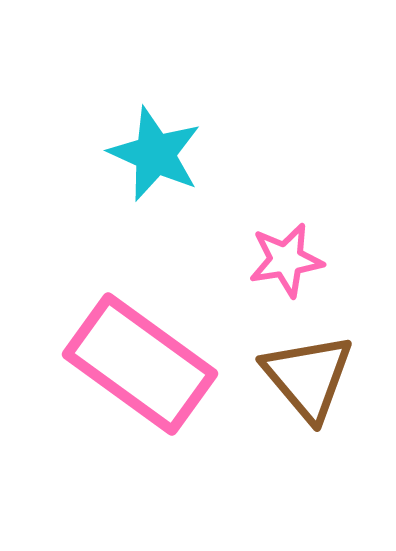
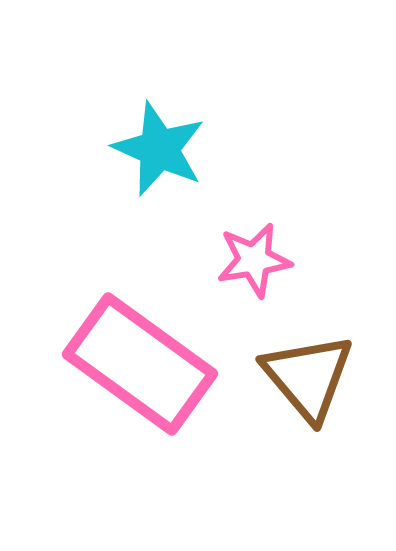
cyan star: moved 4 px right, 5 px up
pink star: moved 32 px left
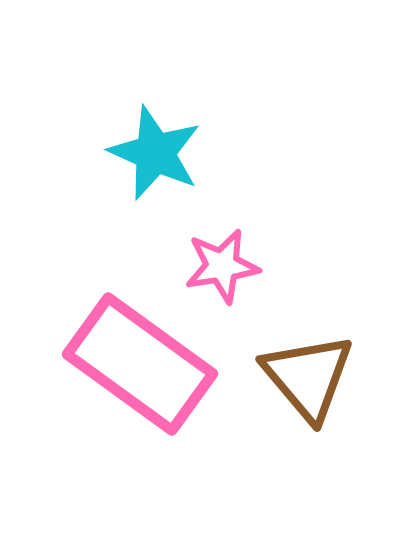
cyan star: moved 4 px left, 4 px down
pink star: moved 32 px left, 6 px down
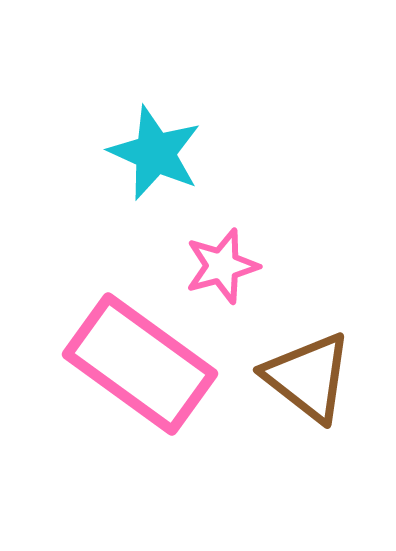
pink star: rotated 6 degrees counterclockwise
brown triangle: rotated 12 degrees counterclockwise
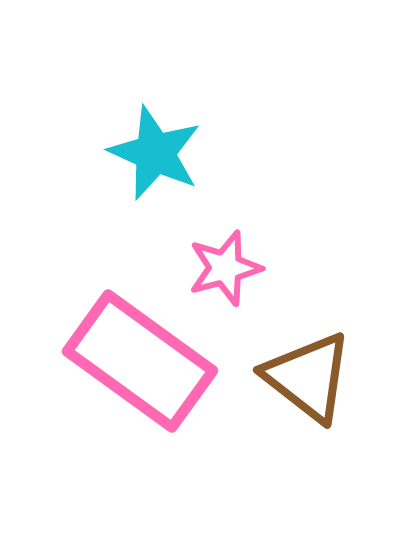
pink star: moved 3 px right, 2 px down
pink rectangle: moved 3 px up
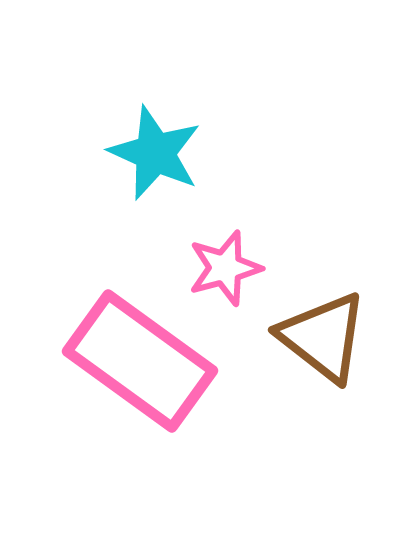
brown triangle: moved 15 px right, 40 px up
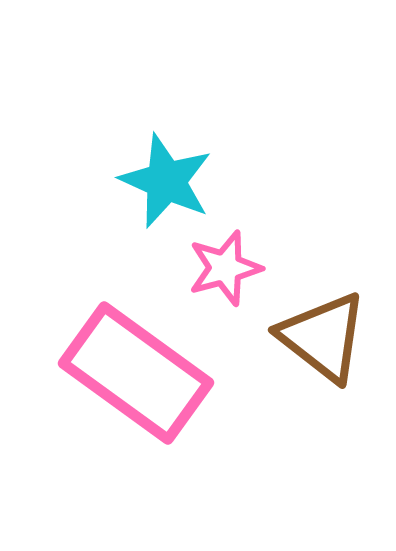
cyan star: moved 11 px right, 28 px down
pink rectangle: moved 4 px left, 12 px down
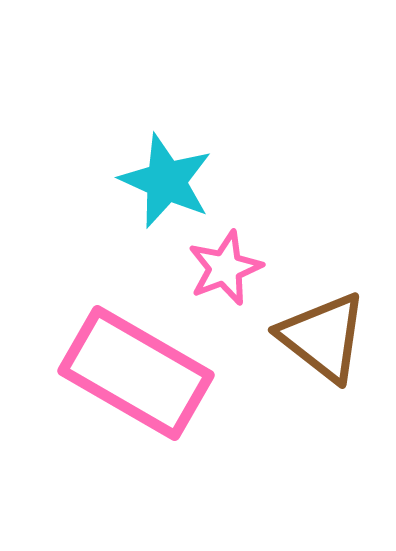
pink star: rotated 6 degrees counterclockwise
pink rectangle: rotated 6 degrees counterclockwise
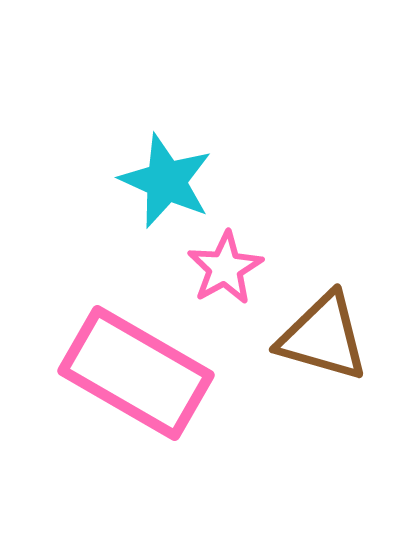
pink star: rotated 8 degrees counterclockwise
brown triangle: rotated 22 degrees counterclockwise
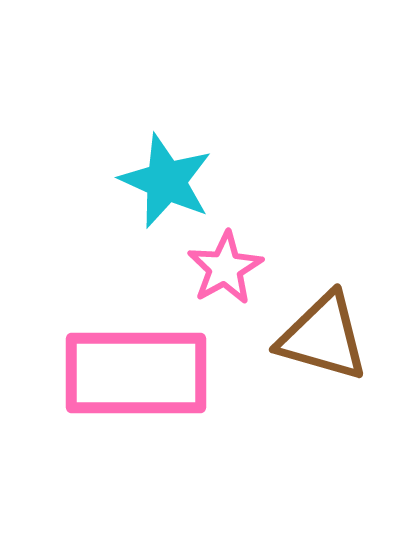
pink rectangle: rotated 30 degrees counterclockwise
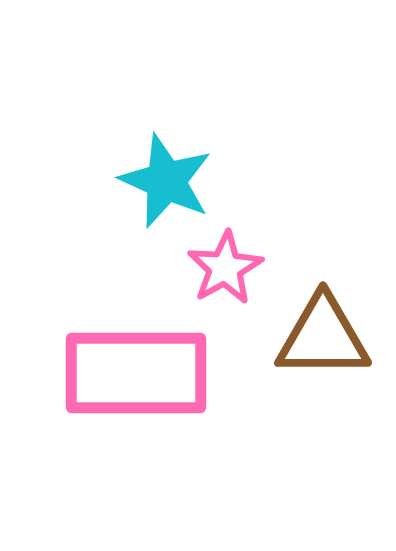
brown triangle: rotated 16 degrees counterclockwise
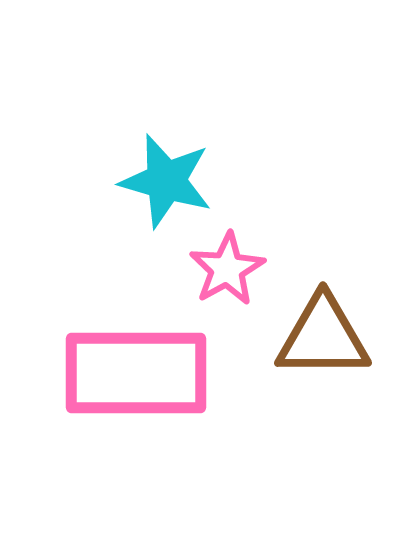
cyan star: rotated 8 degrees counterclockwise
pink star: moved 2 px right, 1 px down
